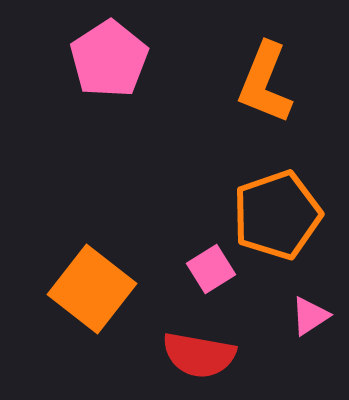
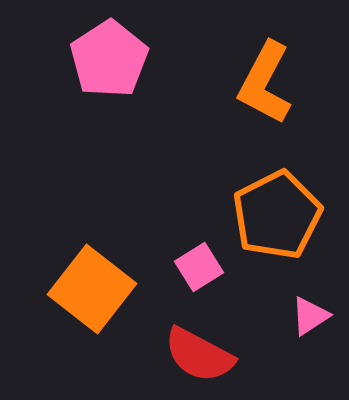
orange L-shape: rotated 6 degrees clockwise
orange pentagon: rotated 8 degrees counterclockwise
pink square: moved 12 px left, 2 px up
red semicircle: rotated 18 degrees clockwise
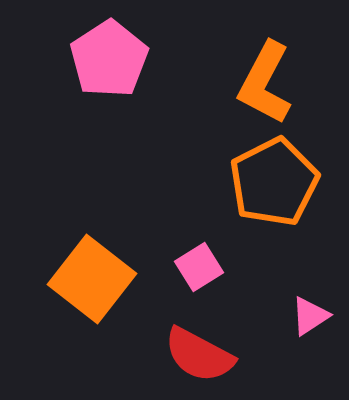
orange pentagon: moved 3 px left, 33 px up
orange square: moved 10 px up
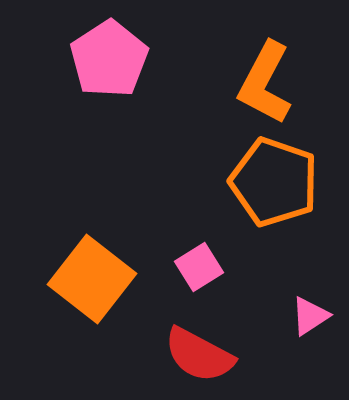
orange pentagon: rotated 26 degrees counterclockwise
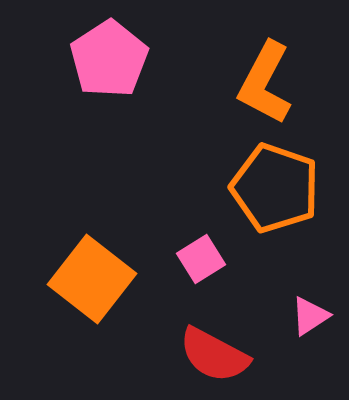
orange pentagon: moved 1 px right, 6 px down
pink square: moved 2 px right, 8 px up
red semicircle: moved 15 px right
